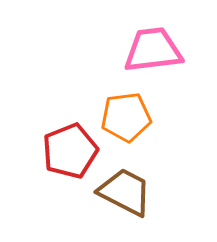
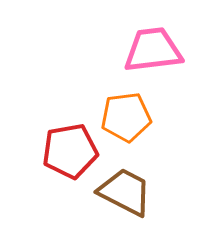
red pentagon: rotated 12 degrees clockwise
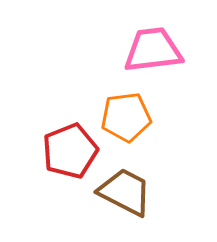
red pentagon: rotated 12 degrees counterclockwise
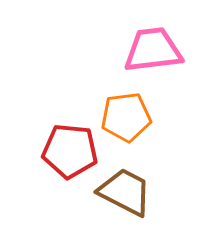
red pentagon: rotated 28 degrees clockwise
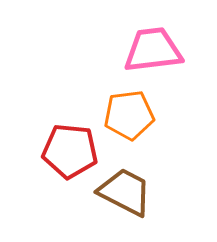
orange pentagon: moved 3 px right, 2 px up
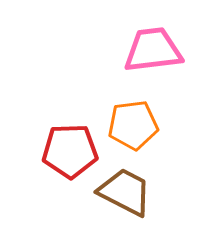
orange pentagon: moved 4 px right, 10 px down
red pentagon: rotated 8 degrees counterclockwise
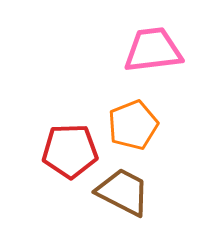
orange pentagon: rotated 15 degrees counterclockwise
brown trapezoid: moved 2 px left
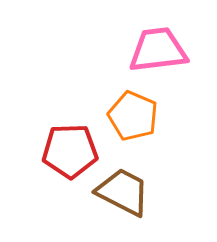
pink trapezoid: moved 5 px right
orange pentagon: moved 9 px up; rotated 27 degrees counterclockwise
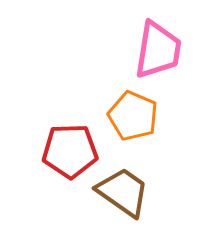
pink trapezoid: rotated 106 degrees clockwise
brown trapezoid: rotated 8 degrees clockwise
